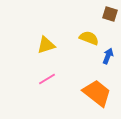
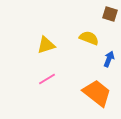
blue arrow: moved 1 px right, 3 px down
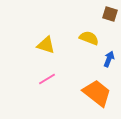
yellow triangle: rotated 36 degrees clockwise
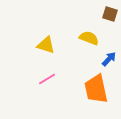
blue arrow: rotated 21 degrees clockwise
orange trapezoid: moved 1 px left, 4 px up; rotated 140 degrees counterclockwise
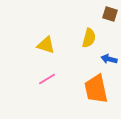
yellow semicircle: rotated 84 degrees clockwise
blue arrow: rotated 119 degrees counterclockwise
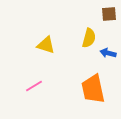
brown square: moved 1 px left; rotated 21 degrees counterclockwise
blue arrow: moved 1 px left, 6 px up
pink line: moved 13 px left, 7 px down
orange trapezoid: moved 3 px left
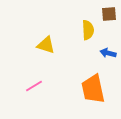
yellow semicircle: moved 1 px left, 8 px up; rotated 18 degrees counterclockwise
